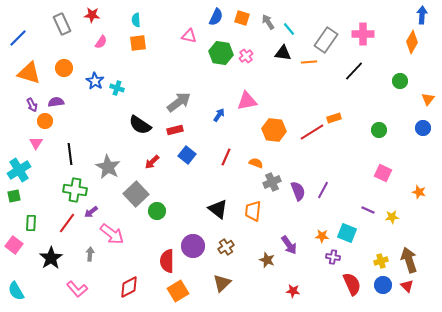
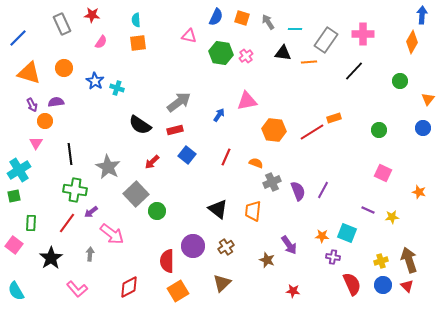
cyan line at (289, 29): moved 6 px right; rotated 48 degrees counterclockwise
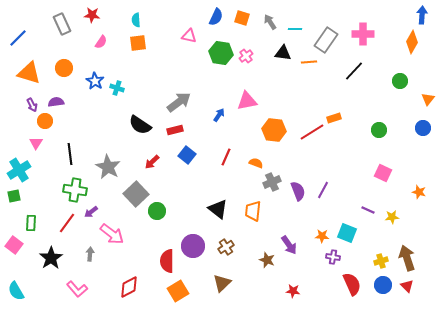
gray arrow at (268, 22): moved 2 px right
brown arrow at (409, 260): moved 2 px left, 2 px up
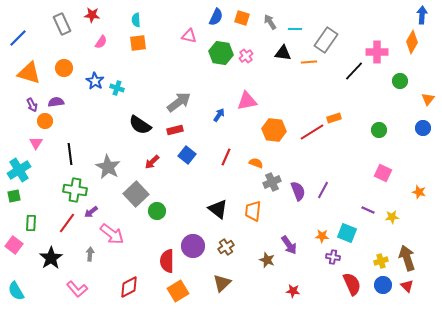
pink cross at (363, 34): moved 14 px right, 18 px down
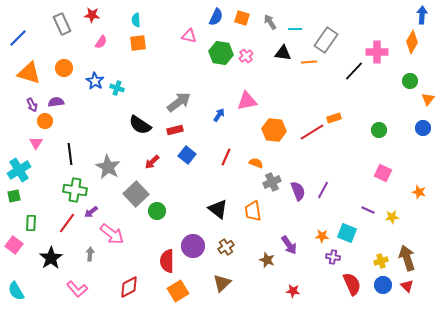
green circle at (400, 81): moved 10 px right
orange trapezoid at (253, 211): rotated 15 degrees counterclockwise
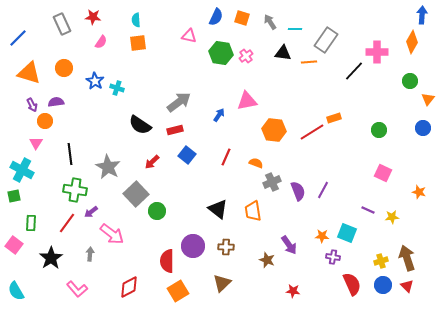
red star at (92, 15): moved 1 px right, 2 px down
cyan cross at (19, 170): moved 3 px right; rotated 30 degrees counterclockwise
brown cross at (226, 247): rotated 35 degrees clockwise
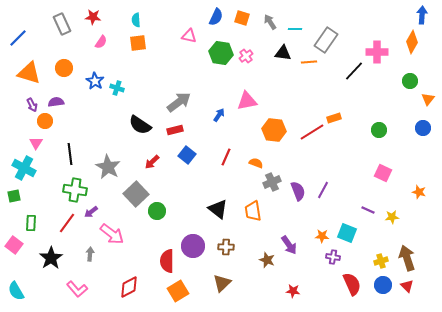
cyan cross at (22, 170): moved 2 px right, 2 px up
